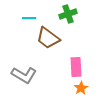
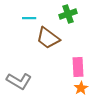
pink rectangle: moved 2 px right
gray L-shape: moved 5 px left, 6 px down
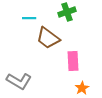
green cross: moved 1 px left, 2 px up
pink rectangle: moved 5 px left, 6 px up
orange star: moved 1 px right
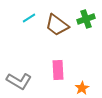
green cross: moved 19 px right, 7 px down
cyan line: rotated 32 degrees counterclockwise
brown trapezoid: moved 9 px right, 13 px up
pink rectangle: moved 15 px left, 9 px down
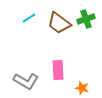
brown trapezoid: moved 2 px right, 2 px up
gray L-shape: moved 7 px right
orange star: rotated 24 degrees counterclockwise
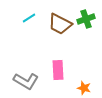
brown trapezoid: moved 1 px right, 1 px down; rotated 10 degrees counterclockwise
orange star: moved 2 px right
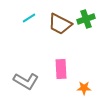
pink rectangle: moved 3 px right, 1 px up
orange star: rotated 16 degrees counterclockwise
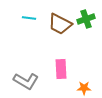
cyan line: rotated 40 degrees clockwise
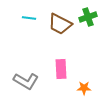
green cross: moved 2 px right, 2 px up
